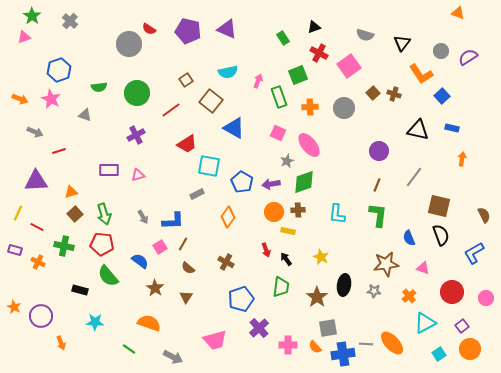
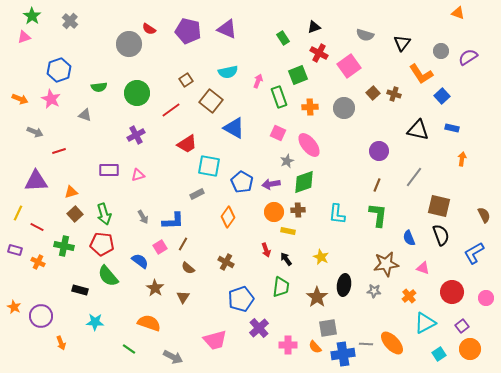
brown triangle at (186, 297): moved 3 px left
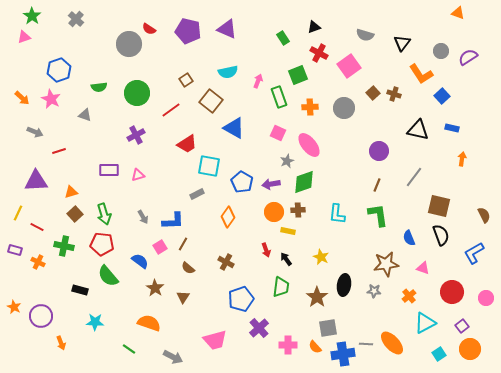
gray cross at (70, 21): moved 6 px right, 2 px up
orange arrow at (20, 99): moved 2 px right, 1 px up; rotated 21 degrees clockwise
green L-shape at (378, 215): rotated 15 degrees counterclockwise
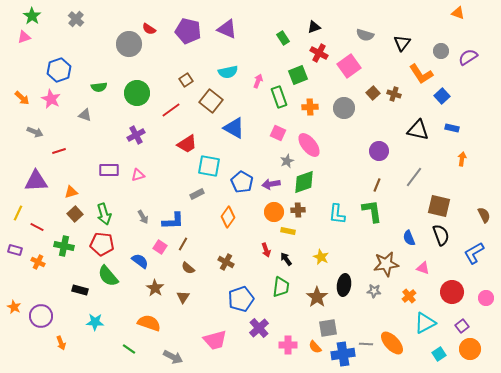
green L-shape at (378, 215): moved 6 px left, 4 px up
pink square at (160, 247): rotated 24 degrees counterclockwise
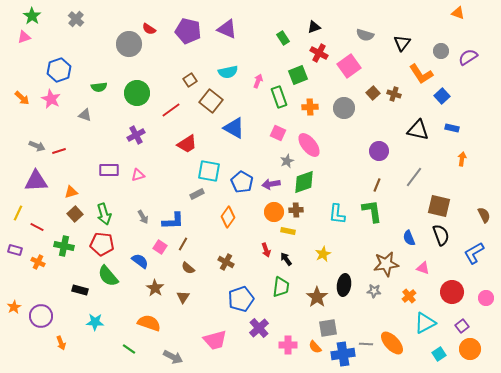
brown square at (186, 80): moved 4 px right
gray arrow at (35, 132): moved 2 px right, 14 px down
cyan square at (209, 166): moved 5 px down
brown cross at (298, 210): moved 2 px left
yellow star at (321, 257): moved 2 px right, 3 px up; rotated 21 degrees clockwise
orange star at (14, 307): rotated 16 degrees clockwise
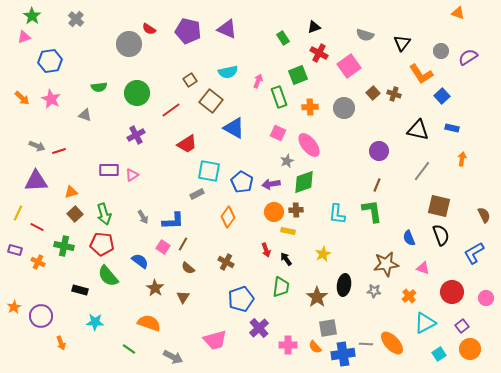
blue hexagon at (59, 70): moved 9 px left, 9 px up; rotated 10 degrees clockwise
pink triangle at (138, 175): moved 6 px left; rotated 16 degrees counterclockwise
gray line at (414, 177): moved 8 px right, 6 px up
pink square at (160, 247): moved 3 px right
